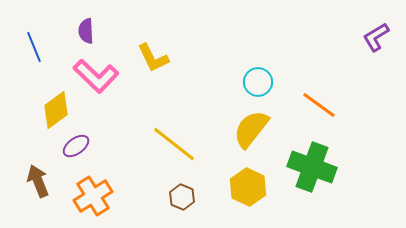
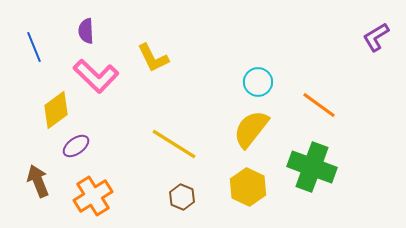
yellow line: rotated 6 degrees counterclockwise
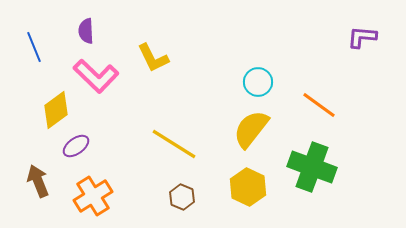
purple L-shape: moved 14 px left; rotated 36 degrees clockwise
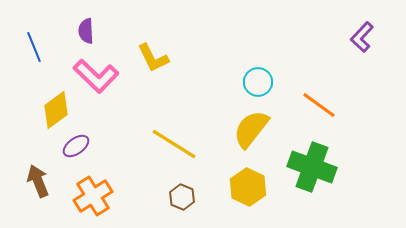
purple L-shape: rotated 52 degrees counterclockwise
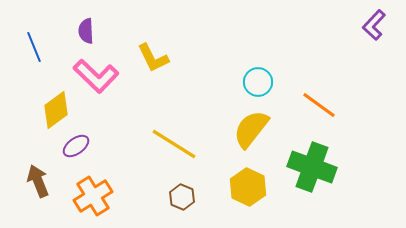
purple L-shape: moved 12 px right, 12 px up
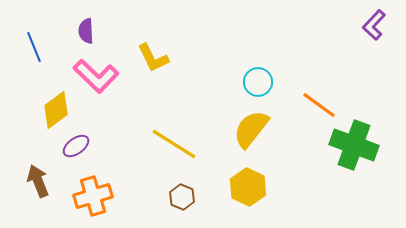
green cross: moved 42 px right, 22 px up
orange cross: rotated 15 degrees clockwise
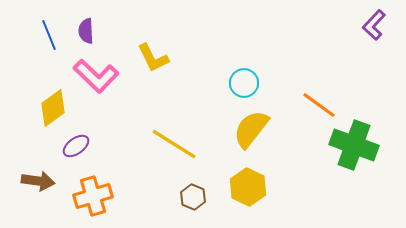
blue line: moved 15 px right, 12 px up
cyan circle: moved 14 px left, 1 px down
yellow diamond: moved 3 px left, 2 px up
brown arrow: rotated 120 degrees clockwise
brown hexagon: moved 11 px right
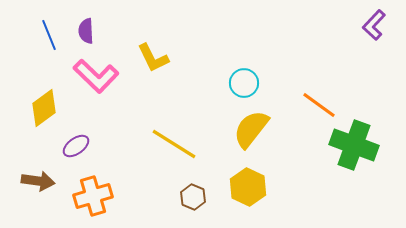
yellow diamond: moved 9 px left
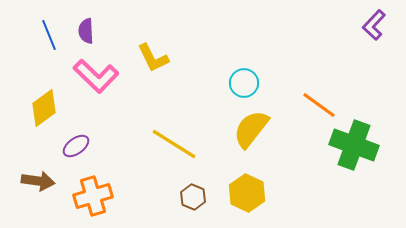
yellow hexagon: moved 1 px left, 6 px down
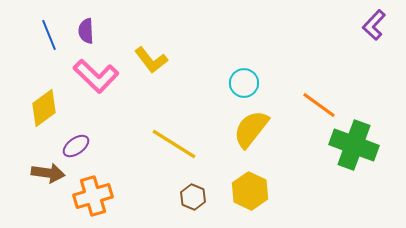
yellow L-shape: moved 2 px left, 2 px down; rotated 12 degrees counterclockwise
brown arrow: moved 10 px right, 8 px up
yellow hexagon: moved 3 px right, 2 px up
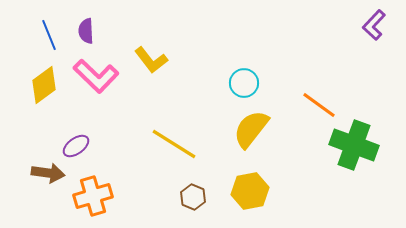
yellow diamond: moved 23 px up
yellow hexagon: rotated 24 degrees clockwise
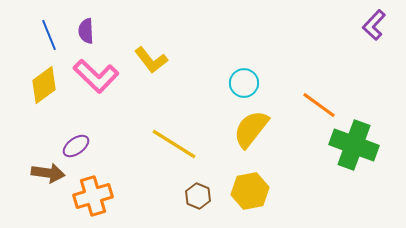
brown hexagon: moved 5 px right, 1 px up
